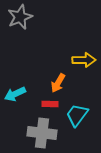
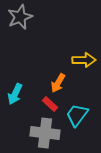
cyan arrow: rotated 40 degrees counterclockwise
red rectangle: rotated 42 degrees clockwise
gray cross: moved 3 px right
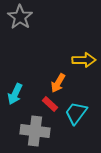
gray star: rotated 15 degrees counterclockwise
cyan trapezoid: moved 1 px left, 2 px up
gray cross: moved 10 px left, 2 px up
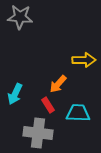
gray star: rotated 30 degrees counterclockwise
orange arrow: moved 1 px down; rotated 12 degrees clockwise
red rectangle: moved 2 px left, 1 px down; rotated 14 degrees clockwise
cyan trapezoid: moved 2 px right; rotated 55 degrees clockwise
gray cross: moved 3 px right, 2 px down
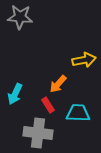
yellow arrow: rotated 10 degrees counterclockwise
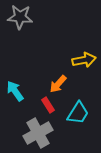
cyan arrow: moved 3 px up; rotated 120 degrees clockwise
cyan trapezoid: rotated 120 degrees clockwise
gray cross: rotated 36 degrees counterclockwise
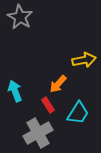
gray star: rotated 25 degrees clockwise
cyan arrow: rotated 15 degrees clockwise
